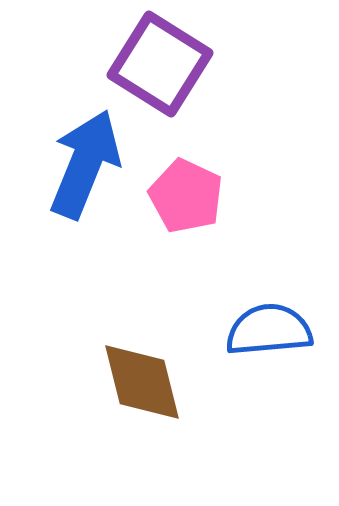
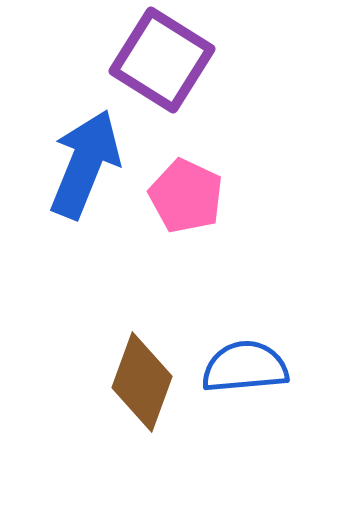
purple square: moved 2 px right, 4 px up
blue semicircle: moved 24 px left, 37 px down
brown diamond: rotated 34 degrees clockwise
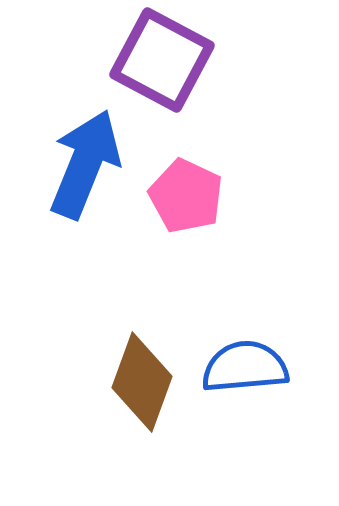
purple square: rotated 4 degrees counterclockwise
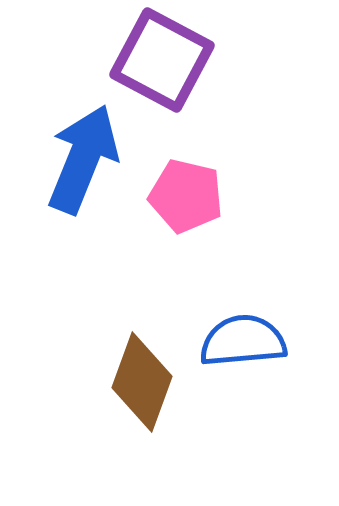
blue arrow: moved 2 px left, 5 px up
pink pentagon: rotated 12 degrees counterclockwise
blue semicircle: moved 2 px left, 26 px up
